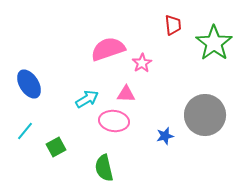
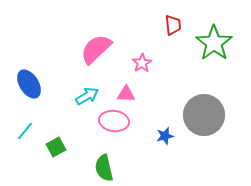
pink semicircle: moved 12 px left; rotated 24 degrees counterclockwise
cyan arrow: moved 3 px up
gray circle: moved 1 px left
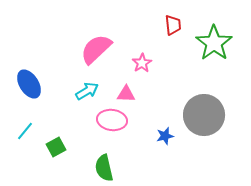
cyan arrow: moved 5 px up
pink ellipse: moved 2 px left, 1 px up
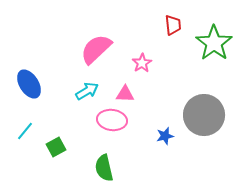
pink triangle: moved 1 px left
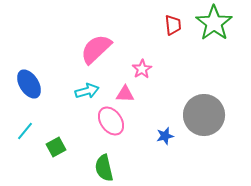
green star: moved 20 px up
pink star: moved 6 px down
cyan arrow: rotated 15 degrees clockwise
pink ellipse: moved 1 px left, 1 px down; rotated 48 degrees clockwise
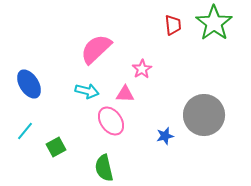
cyan arrow: rotated 30 degrees clockwise
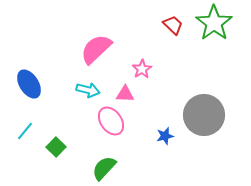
red trapezoid: rotated 40 degrees counterclockwise
cyan arrow: moved 1 px right, 1 px up
green square: rotated 18 degrees counterclockwise
green semicircle: rotated 56 degrees clockwise
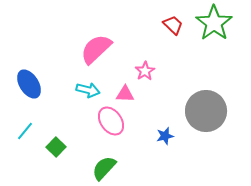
pink star: moved 3 px right, 2 px down
gray circle: moved 2 px right, 4 px up
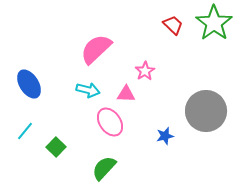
pink triangle: moved 1 px right
pink ellipse: moved 1 px left, 1 px down
